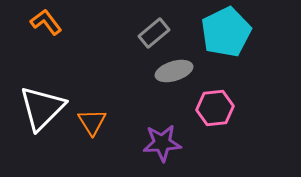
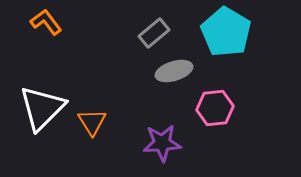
cyan pentagon: rotated 15 degrees counterclockwise
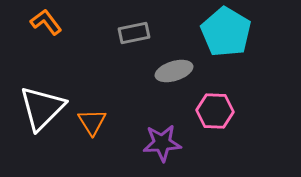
gray rectangle: moved 20 px left; rotated 28 degrees clockwise
pink hexagon: moved 3 px down; rotated 9 degrees clockwise
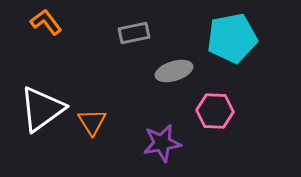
cyan pentagon: moved 6 px right, 6 px down; rotated 30 degrees clockwise
white triangle: moved 1 px down; rotated 9 degrees clockwise
purple star: rotated 6 degrees counterclockwise
